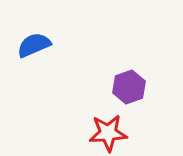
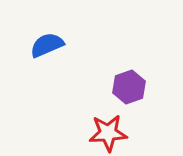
blue semicircle: moved 13 px right
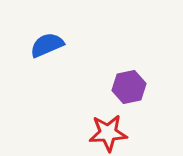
purple hexagon: rotated 8 degrees clockwise
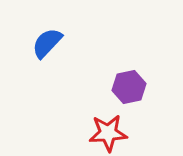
blue semicircle: moved 2 px up; rotated 24 degrees counterclockwise
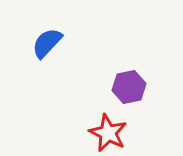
red star: rotated 30 degrees clockwise
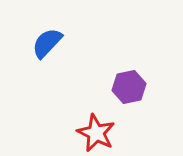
red star: moved 12 px left
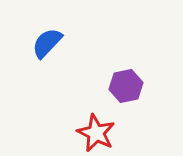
purple hexagon: moved 3 px left, 1 px up
